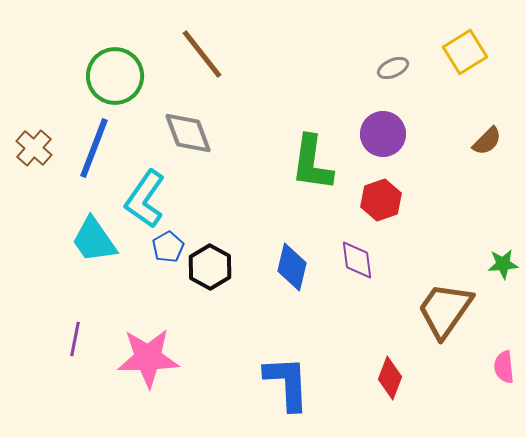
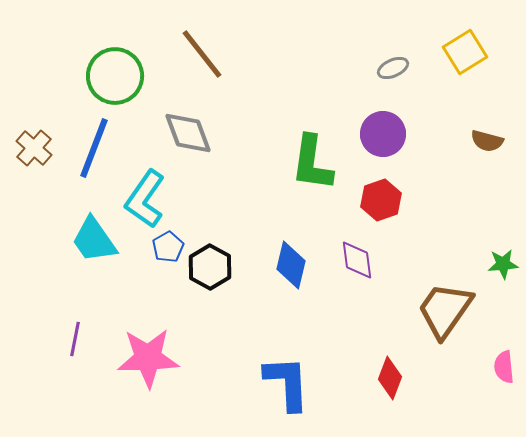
brown semicircle: rotated 60 degrees clockwise
blue diamond: moved 1 px left, 2 px up
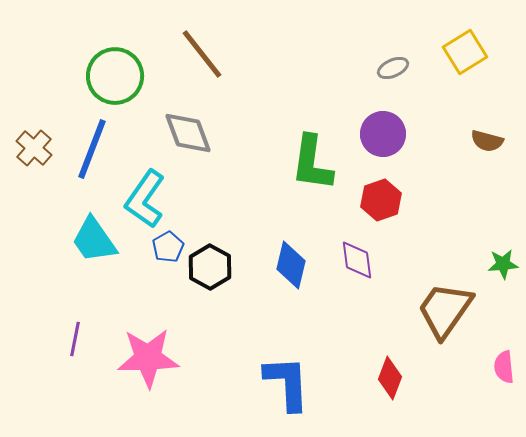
blue line: moved 2 px left, 1 px down
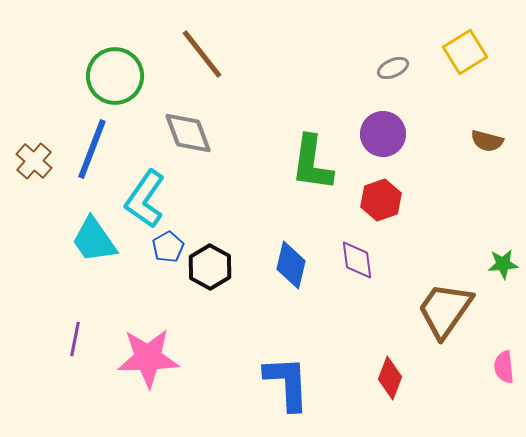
brown cross: moved 13 px down
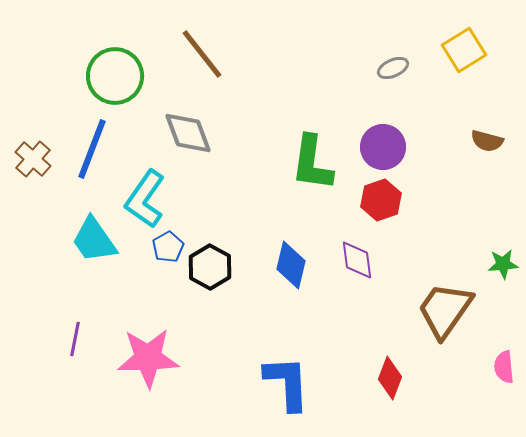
yellow square: moved 1 px left, 2 px up
purple circle: moved 13 px down
brown cross: moved 1 px left, 2 px up
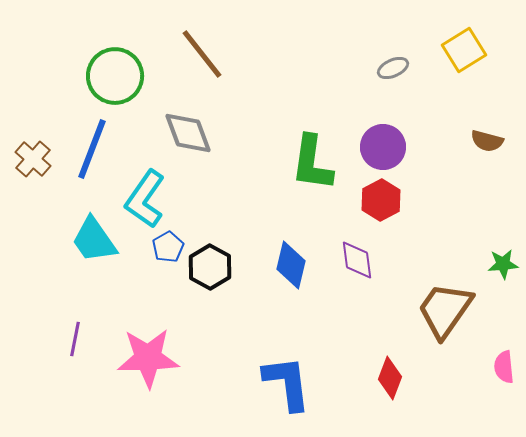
red hexagon: rotated 9 degrees counterclockwise
blue L-shape: rotated 4 degrees counterclockwise
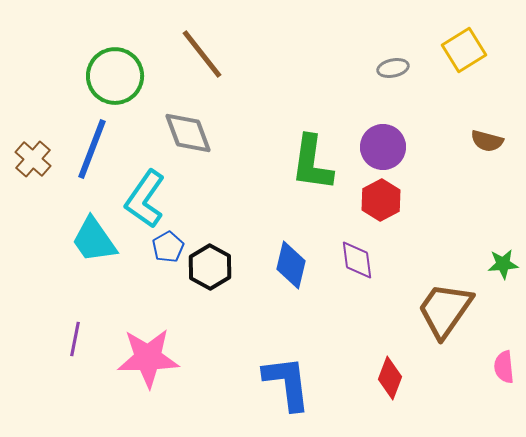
gray ellipse: rotated 12 degrees clockwise
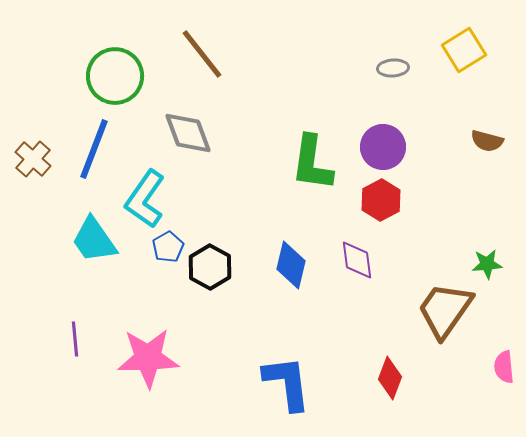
gray ellipse: rotated 8 degrees clockwise
blue line: moved 2 px right
green star: moved 16 px left
purple line: rotated 16 degrees counterclockwise
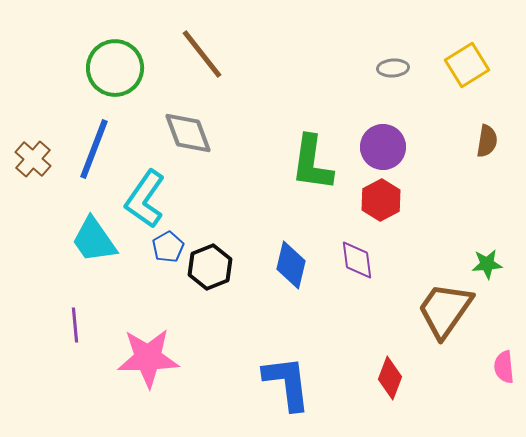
yellow square: moved 3 px right, 15 px down
green circle: moved 8 px up
brown semicircle: rotated 96 degrees counterclockwise
black hexagon: rotated 9 degrees clockwise
purple line: moved 14 px up
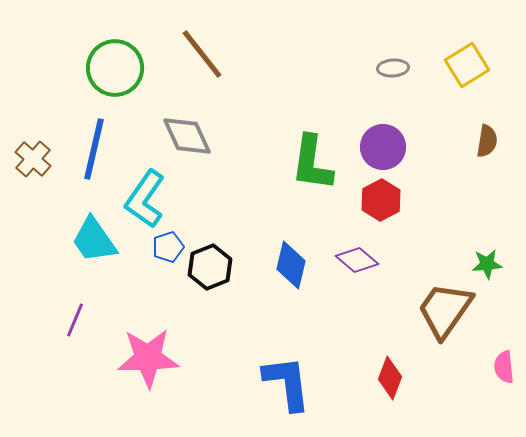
gray diamond: moved 1 px left, 3 px down; rotated 4 degrees counterclockwise
blue line: rotated 8 degrees counterclockwise
blue pentagon: rotated 12 degrees clockwise
purple diamond: rotated 42 degrees counterclockwise
purple line: moved 5 px up; rotated 28 degrees clockwise
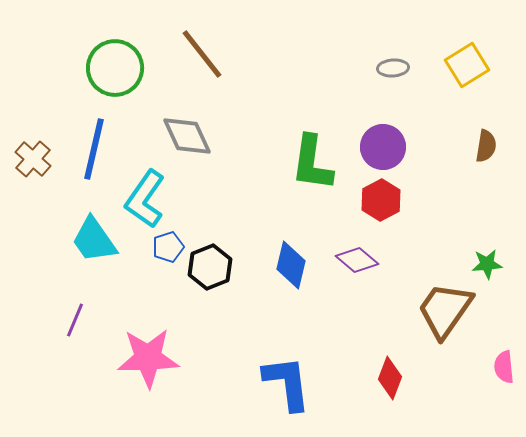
brown semicircle: moved 1 px left, 5 px down
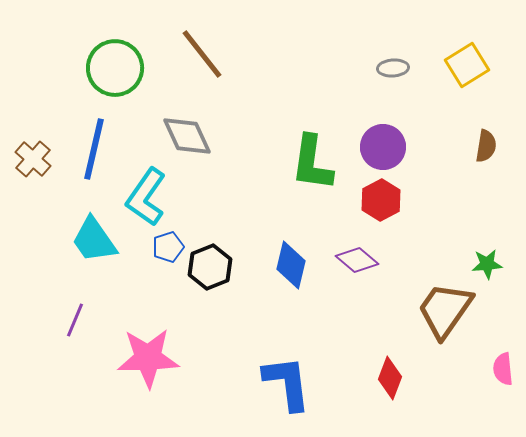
cyan L-shape: moved 1 px right, 2 px up
pink semicircle: moved 1 px left, 2 px down
